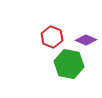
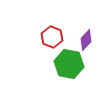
purple diamond: rotated 70 degrees counterclockwise
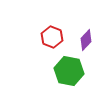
green hexagon: moved 7 px down
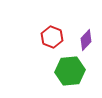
green hexagon: moved 1 px right; rotated 16 degrees counterclockwise
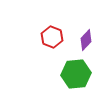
green hexagon: moved 6 px right, 3 px down
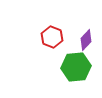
green hexagon: moved 7 px up
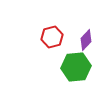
red hexagon: rotated 25 degrees clockwise
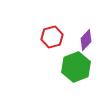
green hexagon: rotated 16 degrees counterclockwise
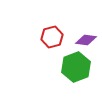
purple diamond: rotated 55 degrees clockwise
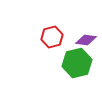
green hexagon: moved 1 px right, 4 px up; rotated 8 degrees clockwise
